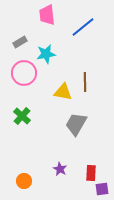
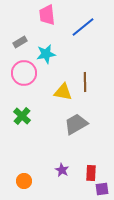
gray trapezoid: rotated 30 degrees clockwise
purple star: moved 2 px right, 1 px down
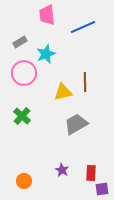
blue line: rotated 15 degrees clockwise
cyan star: rotated 12 degrees counterclockwise
yellow triangle: rotated 24 degrees counterclockwise
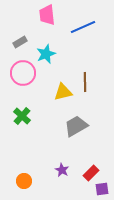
pink circle: moved 1 px left
gray trapezoid: moved 2 px down
red rectangle: rotated 42 degrees clockwise
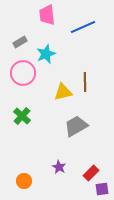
purple star: moved 3 px left, 3 px up
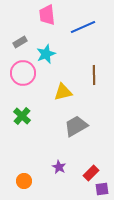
brown line: moved 9 px right, 7 px up
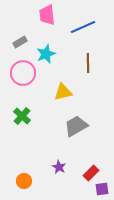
brown line: moved 6 px left, 12 px up
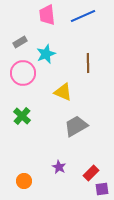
blue line: moved 11 px up
yellow triangle: rotated 36 degrees clockwise
